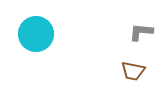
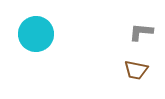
brown trapezoid: moved 3 px right, 1 px up
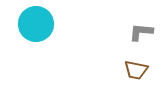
cyan circle: moved 10 px up
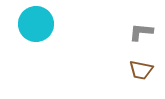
brown trapezoid: moved 5 px right
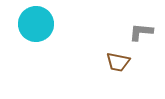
brown trapezoid: moved 23 px left, 8 px up
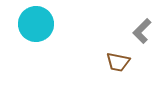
gray L-shape: moved 1 px right, 1 px up; rotated 50 degrees counterclockwise
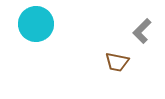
brown trapezoid: moved 1 px left
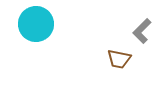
brown trapezoid: moved 2 px right, 3 px up
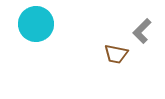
brown trapezoid: moved 3 px left, 5 px up
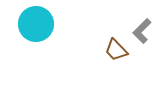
brown trapezoid: moved 4 px up; rotated 35 degrees clockwise
